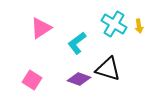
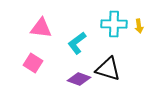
cyan cross: rotated 30 degrees counterclockwise
pink triangle: rotated 40 degrees clockwise
pink square: moved 1 px right, 17 px up
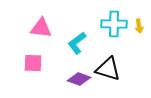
pink square: rotated 30 degrees counterclockwise
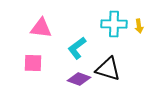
cyan L-shape: moved 5 px down
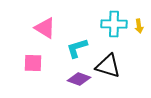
pink triangle: moved 4 px right; rotated 25 degrees clockwise
cyan L-shape: rotated 20 degrees clockwise
black triangle: moved 3 px up
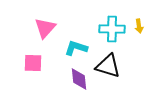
cyan cross: moved 2 px left, 5 px down
pink triangle: rotated 40 degrees clockwise
cyan L-shape: moved 1 px left; rotated 35 degrees clockwise
purple diamond: rotated 65 degrees clockwise
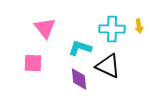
pink triangle: rotated 20 degrees counterclockwise
cyan L-shape: moved 4 px right
black triangle: rotated 8 degrees clockwise
